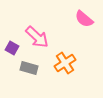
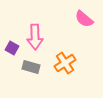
pink arrow: moved 2 px left; rotated 45 degrees clockwise
gray rectangle: moved 2 px right, 1 px up
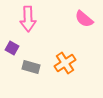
pink arrow: moved 7 px left, 18 px up
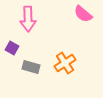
pink semicircle: moved 1 px left, 5 px up
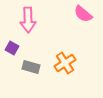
pink arrow: moved 1 px down
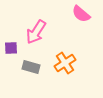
pink semicircle: moved 2 px left
pink arrow: moved 8 px right, 12 px down; rotated 35 degrees clockwise
purple square: moved 1 px left; rotated 32 degrees counterclockwise
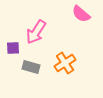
purple square: moved 2 px right
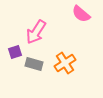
purple square: moved 2 px right, 4 px down; rotated 16 degrees counterclockwise
gray rectangle: moved 3 px right, 3 px up
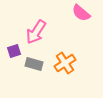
pink semicircle: moved 1 px up
purple square: moved 1 px left, 1 px up
